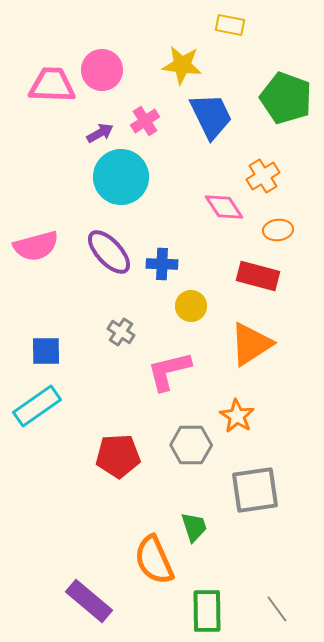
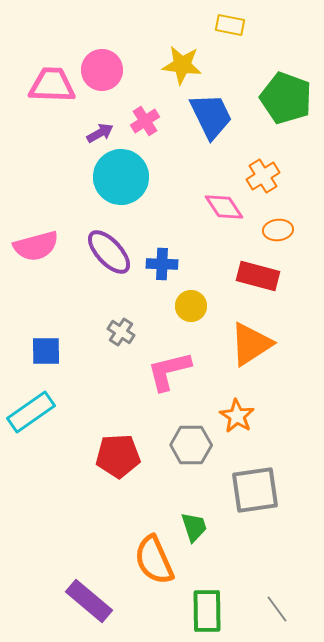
cyan rectangle: moved 6 px left, 6 px down
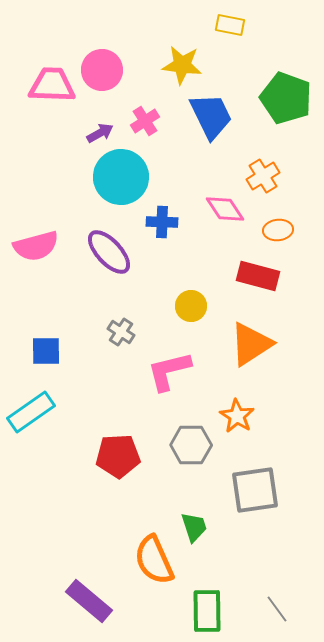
pink diamond: moved 1 px right, 2 px down
blue cross: moved 42 px up
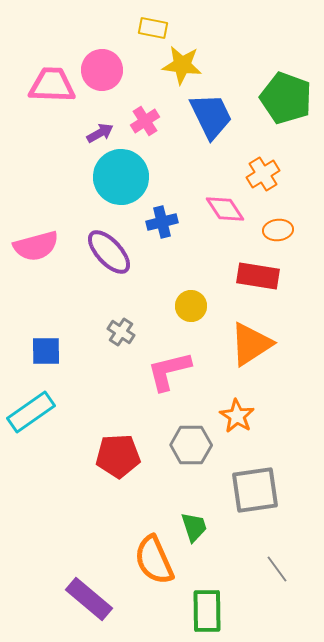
yellow rectangle: moved 77 px left, 3 px down
orange cross: moved 2 px up
blue cross: rotated 16 degrees counterclockwise
red rectangle: rotated 6 degrees counterclockwise
purple rectangle: moved 2 px up
gray line: moved 40 px up
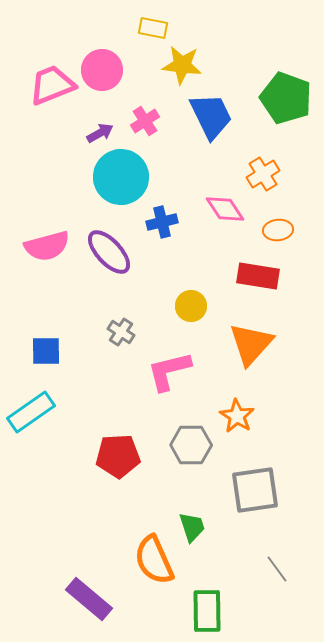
pink trapezoid: rotated 24 degrees counterclockwise
pink semicircle: moved 11 px right
orange triangle: rotated 15 degrees counterclockwise
green trapezoid: moved 2 px left
